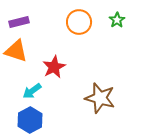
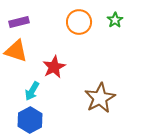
green star: moved 2 px left
cyan arrow: rotated 24 degrees counterclockwise
brown star: rotated 28 degrees clockwise
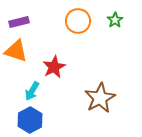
orange circle: moved 1 px left, 1 px up
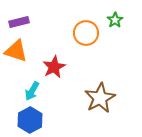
orange circle: moved 8 px right, 12 px down
